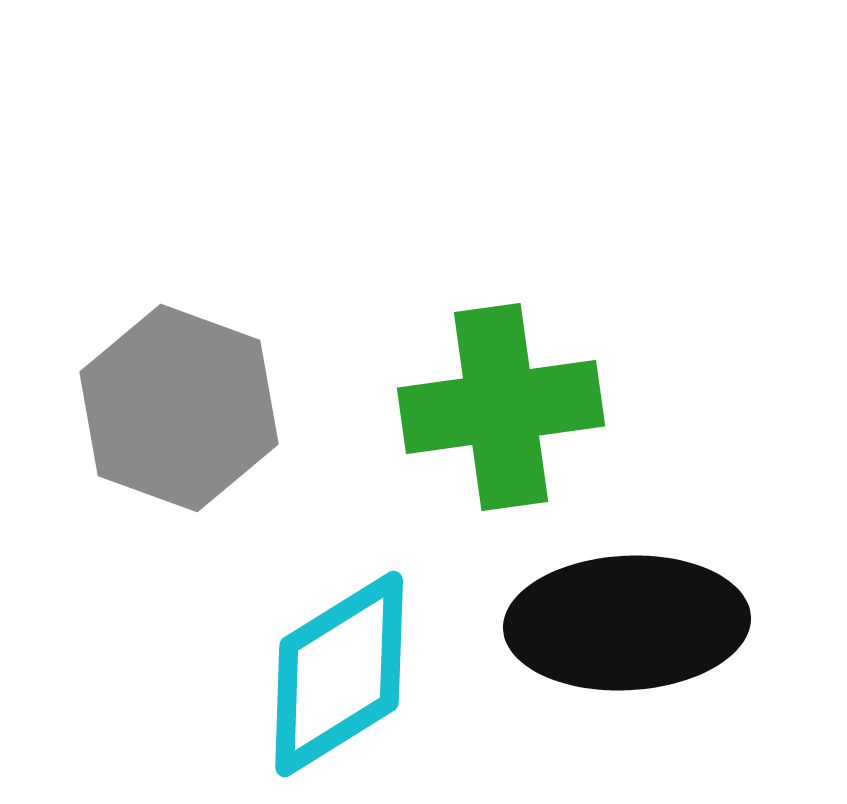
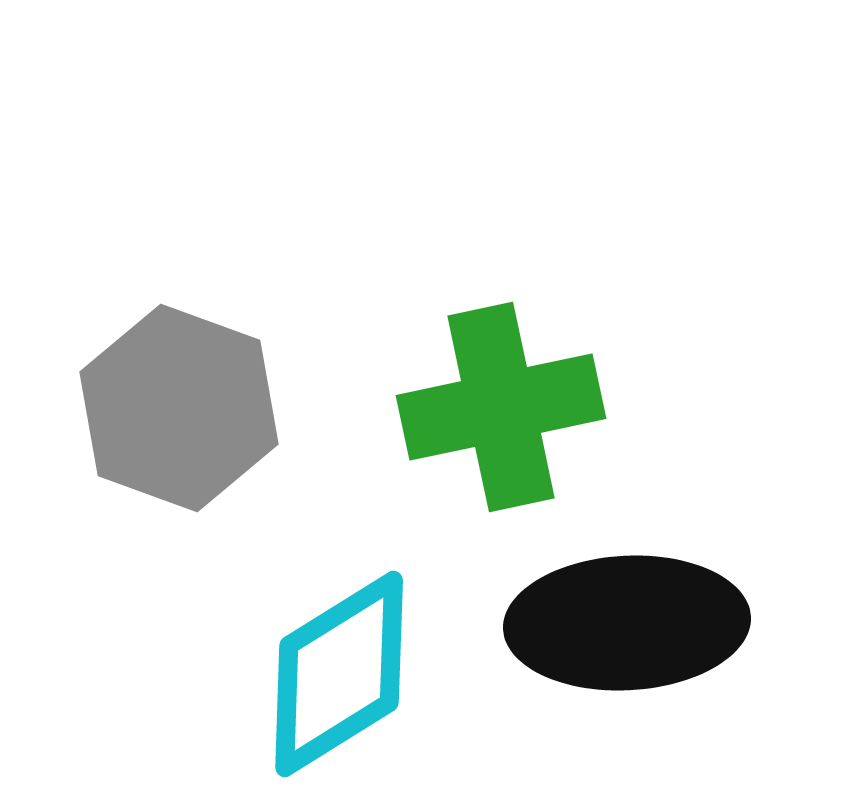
green cross: rotated 4 degrees counterclockwise
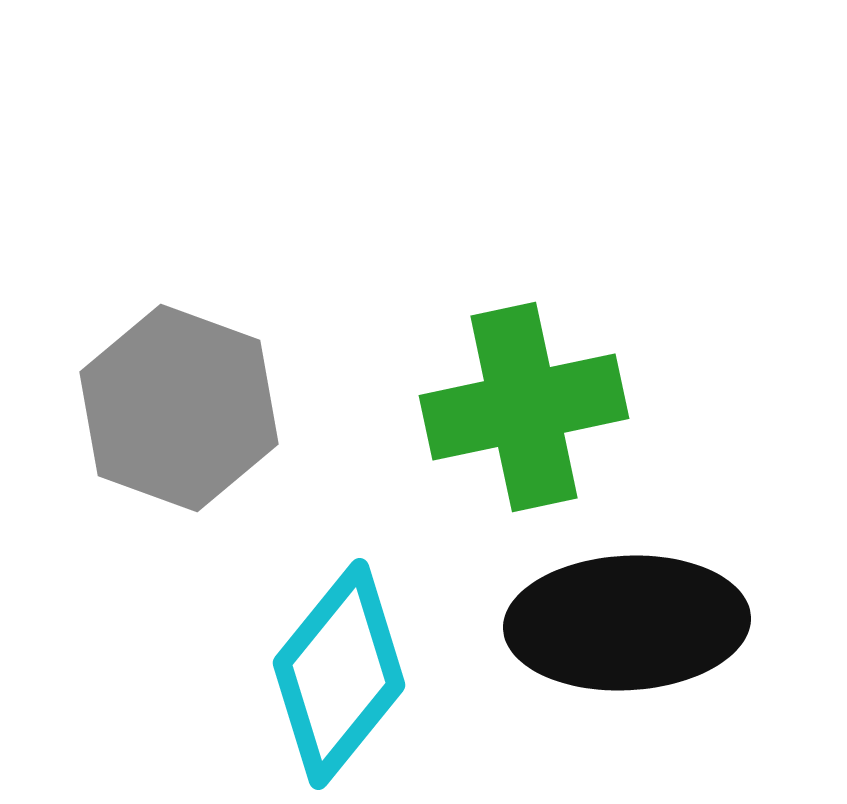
green cross: moved 23 px right
cyan diamond: rotated 19 degrees counterclockwise
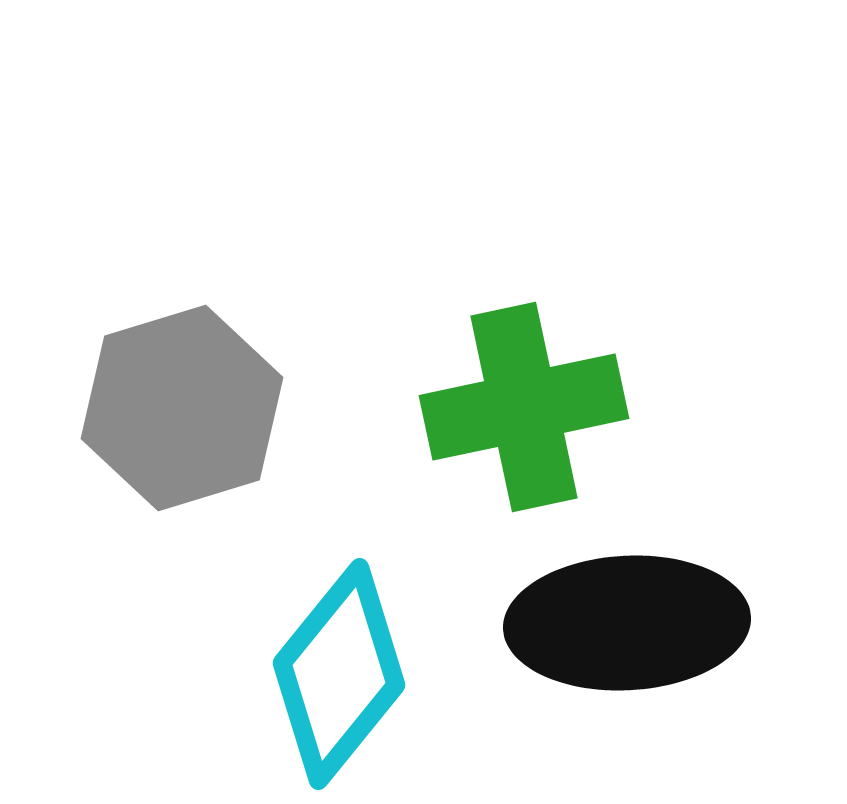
gray hexagon: moved 3 px right; rotated 23 degrees clockwise
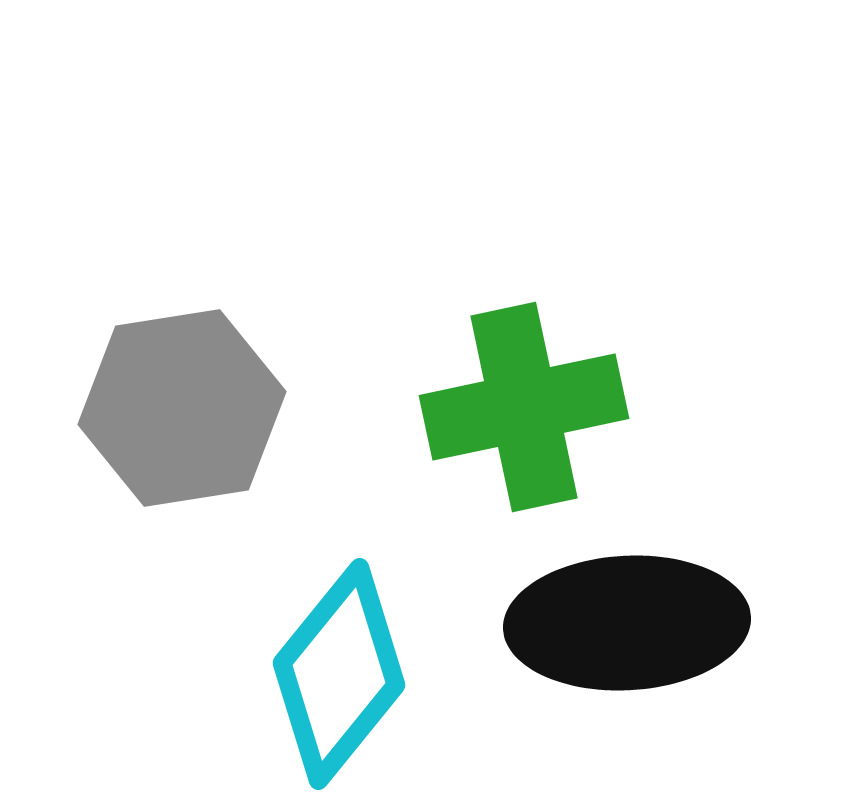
gray hexagon: rotated 8 degrees clockwise
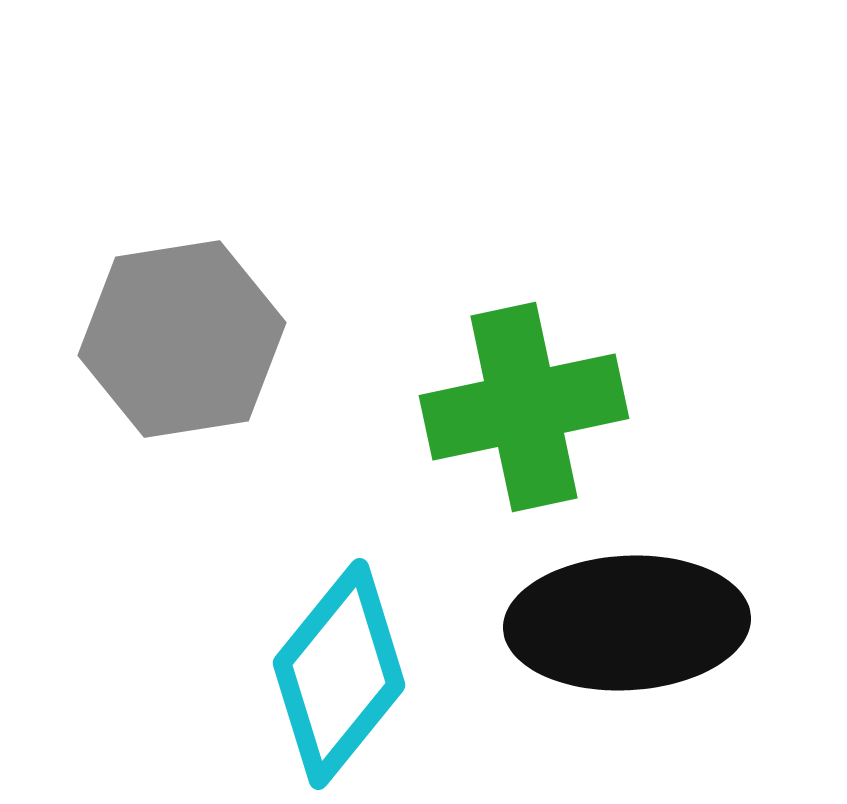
gray hexagon: moved 69 px up
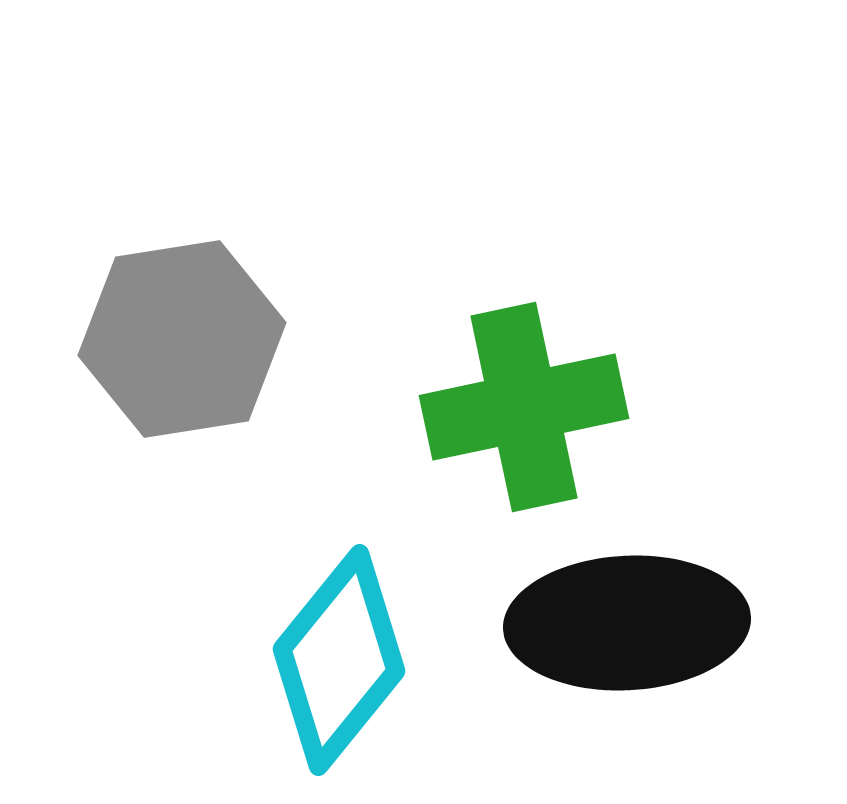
cyan diamond: moved 14 px up
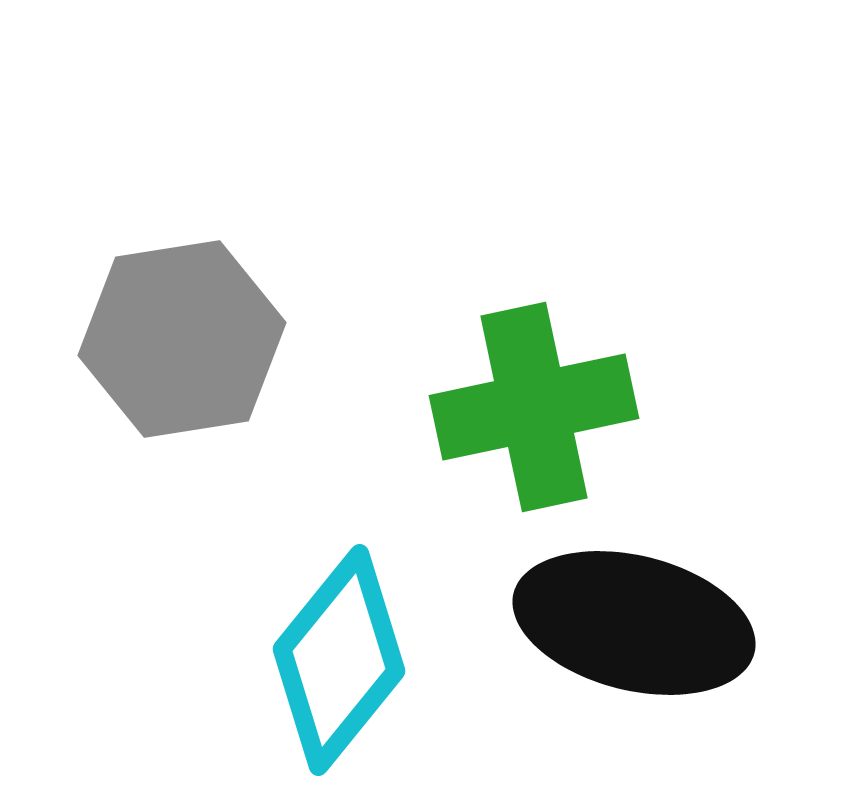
green cross: moved 10 px right
black ellipse: moved 7 px right; rotated 17 degrees clockwise
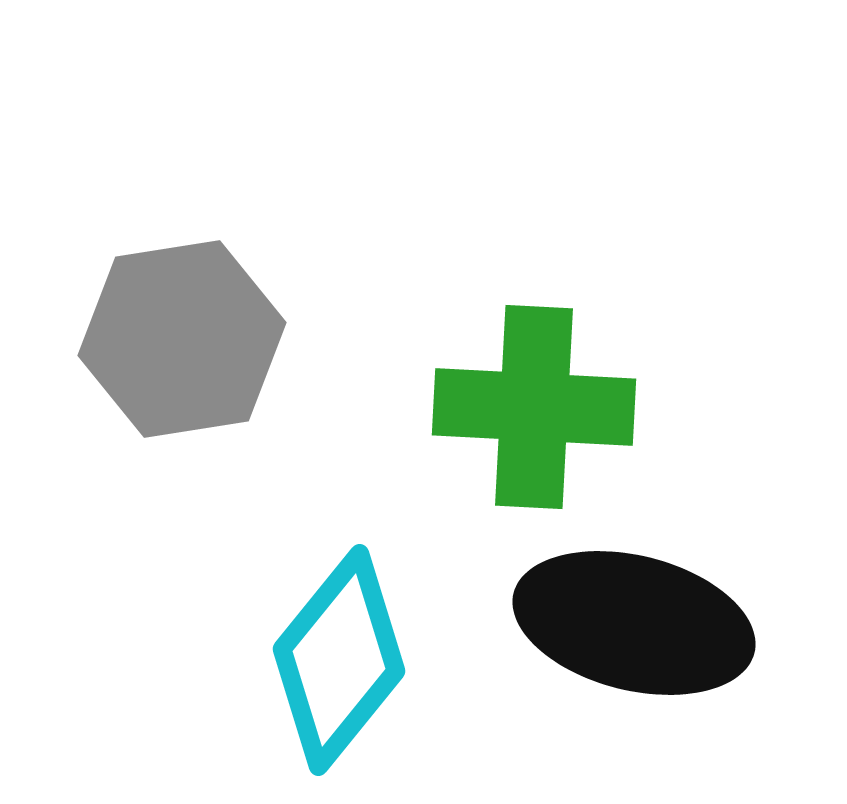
green cross: rotated 15 degrees clockwise
